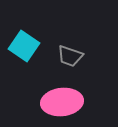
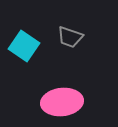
gray trapezoid: moved 19 px up
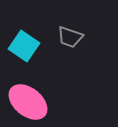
pink ellipse: moved 34 px left; rotated 45 degrees clockwise
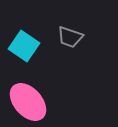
pink ellipse: rotated 9 degrees clockwise
